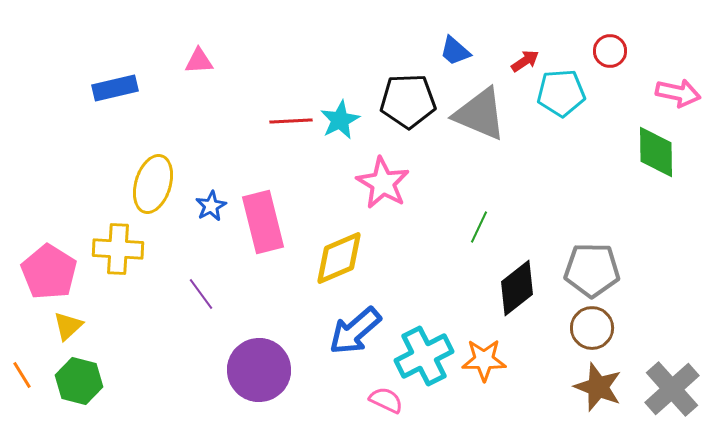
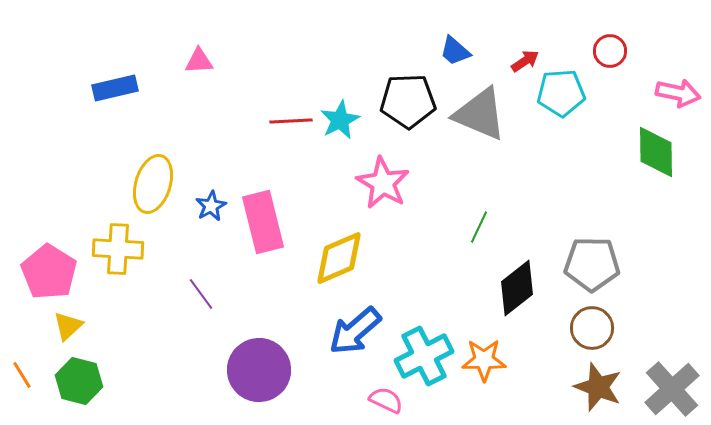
gray pentagon: moved 6 px up
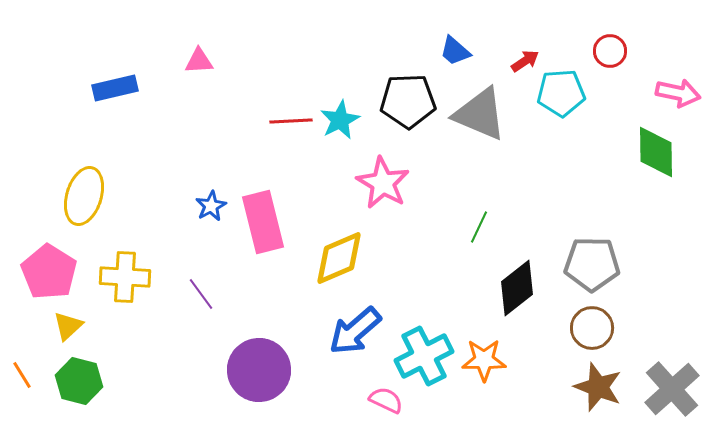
yellow ellipse: moved 69 px left, 12 px down
yellow cross: moved 7 px right, 28 px down
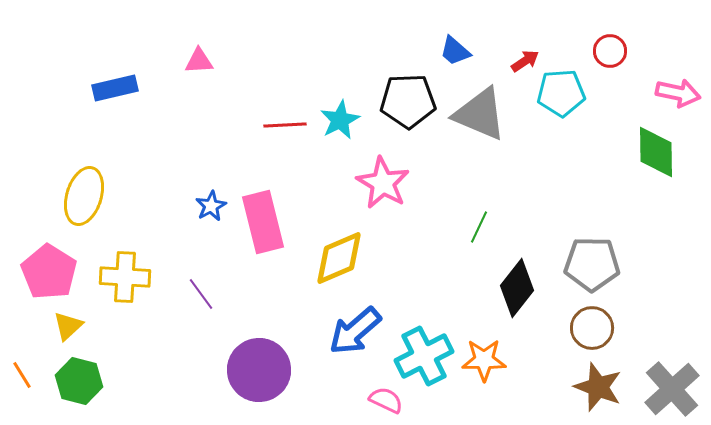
red line: moved 6 px left, 4 px down
black diamond: rotated 14 degrees counterclockwise
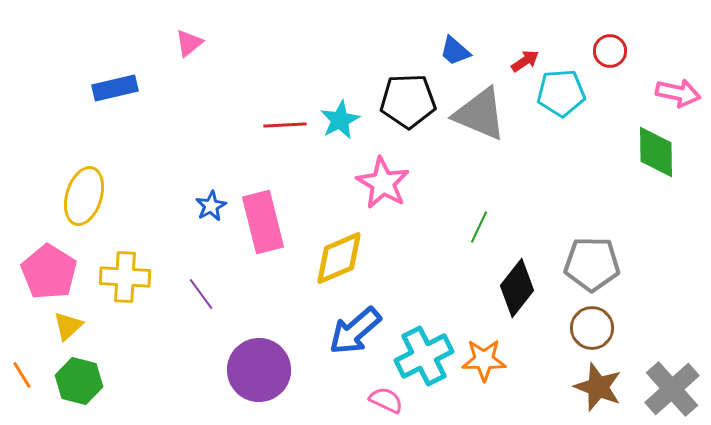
pink triangle: moved 10 px left, 18 px up; rotated 36 degrees counterclockwise
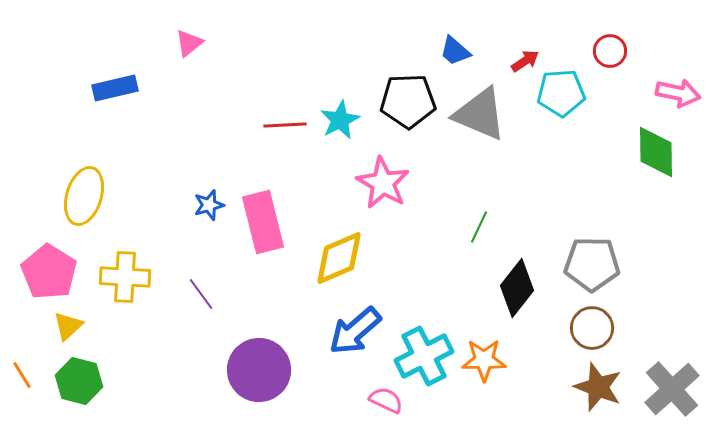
blue star: moved 2 px left, 1 px up; rotated 12 degrees clockwise
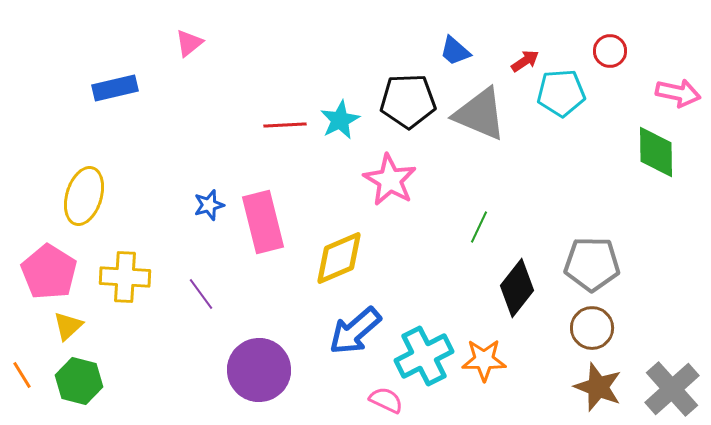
pink star: moved 7 px right, 3 px up
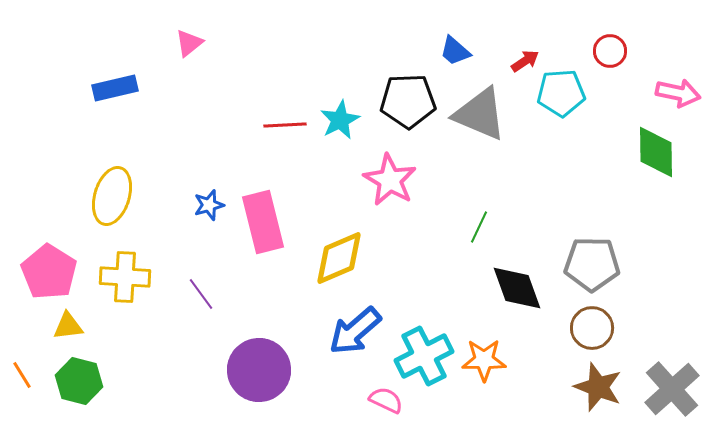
yellow ellipse: moved 28 px right
black diamond: rotated 58 degrees counterclockwise
yellow triangle: rotated 36 degrees clockwise
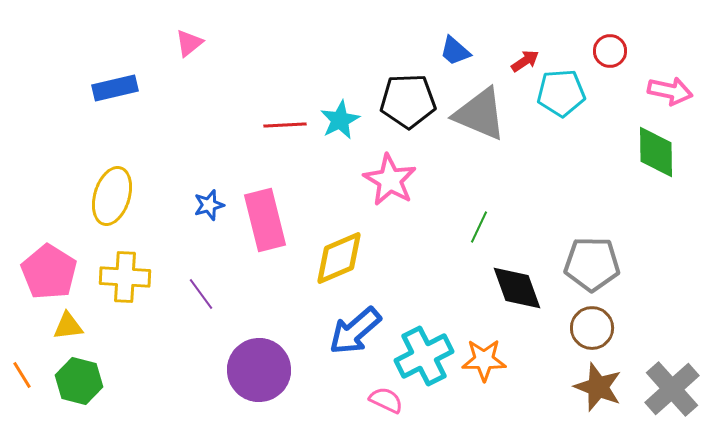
pink arrow: moved 8 px left, 2 px up
pink rectangle: moved 2 px right, 2 px up
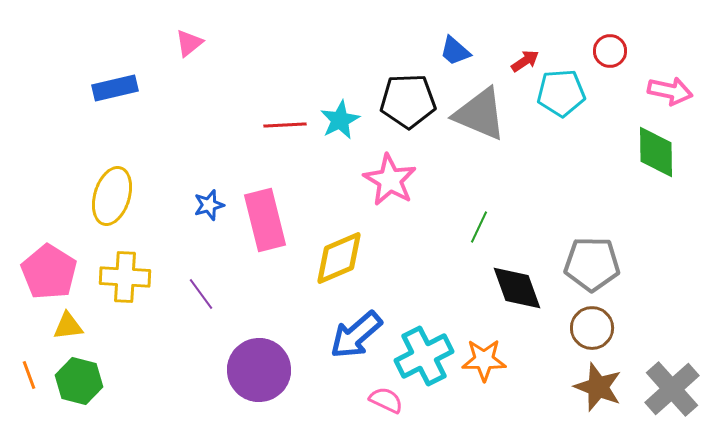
blue arrow: moved 1 px right, 4 px down
orange line: moved 7 px right; rotated 12 degrees clockwise
